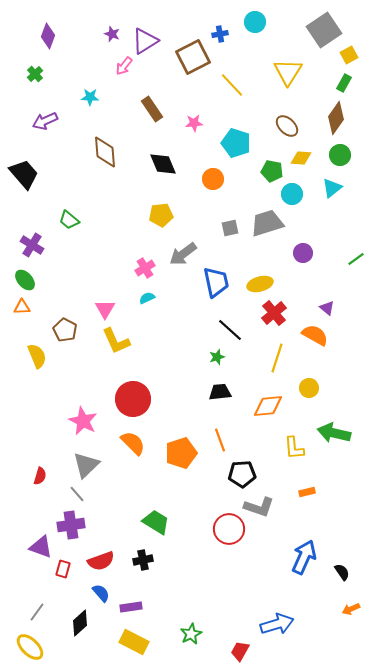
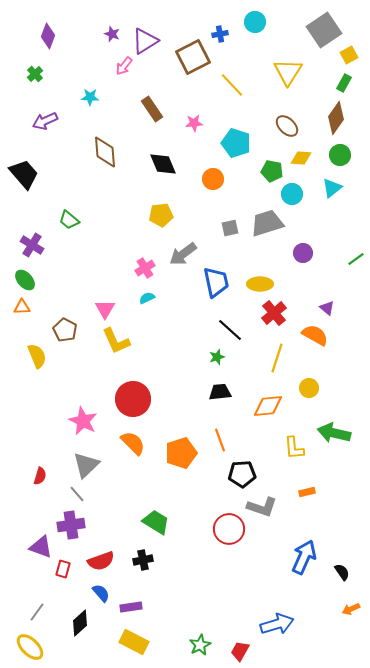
yellow ellipse at (260, 284): rotated 15 degrees clockwise
gray L-shape at (259, 507): moved 3 px right
green star at (191, 634): moved 9 px right, 11 px down
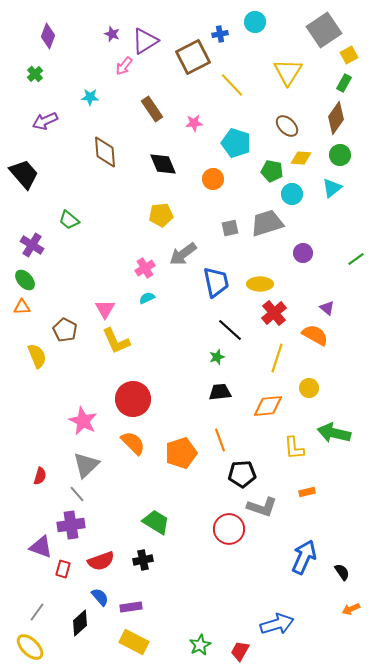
blue semicircle at (101, 593): moved 1 px left, 4 px down
